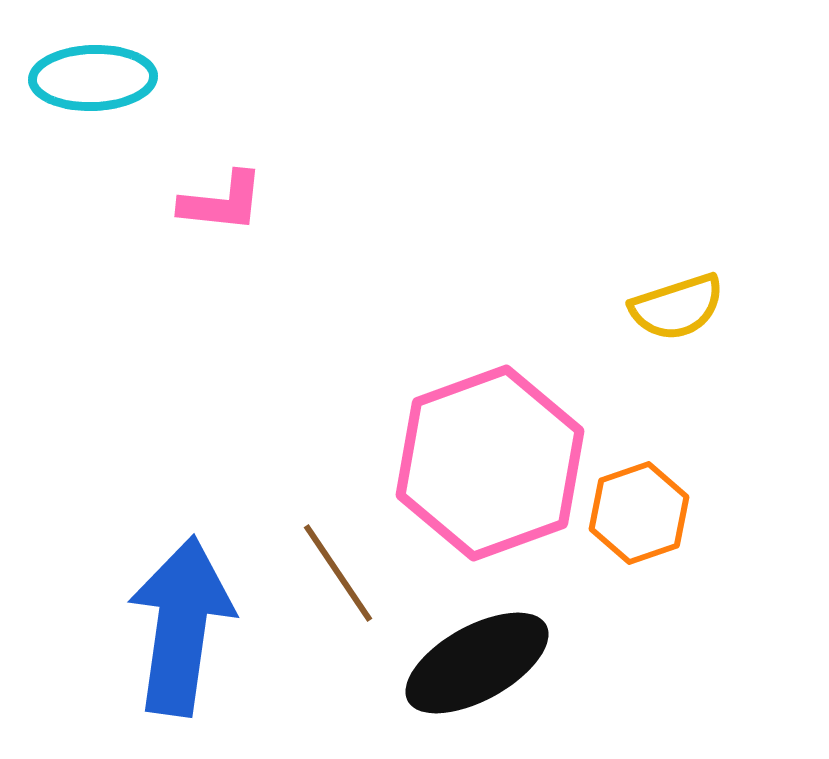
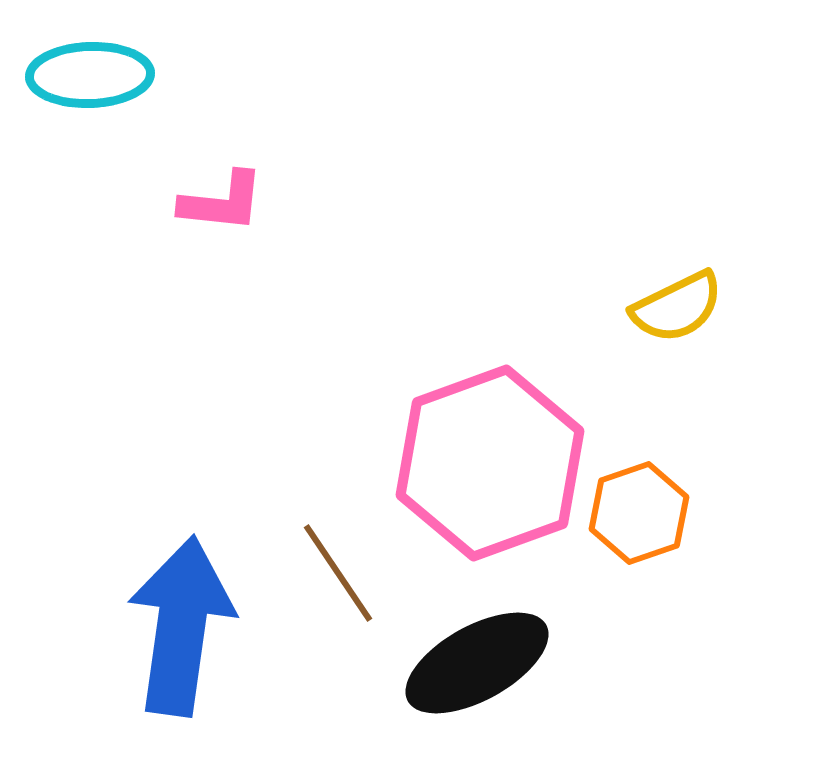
cyan ellipse: moved 3 px left, 3 px up
yellow semicircle: rotated 8 degrees counterclockwise
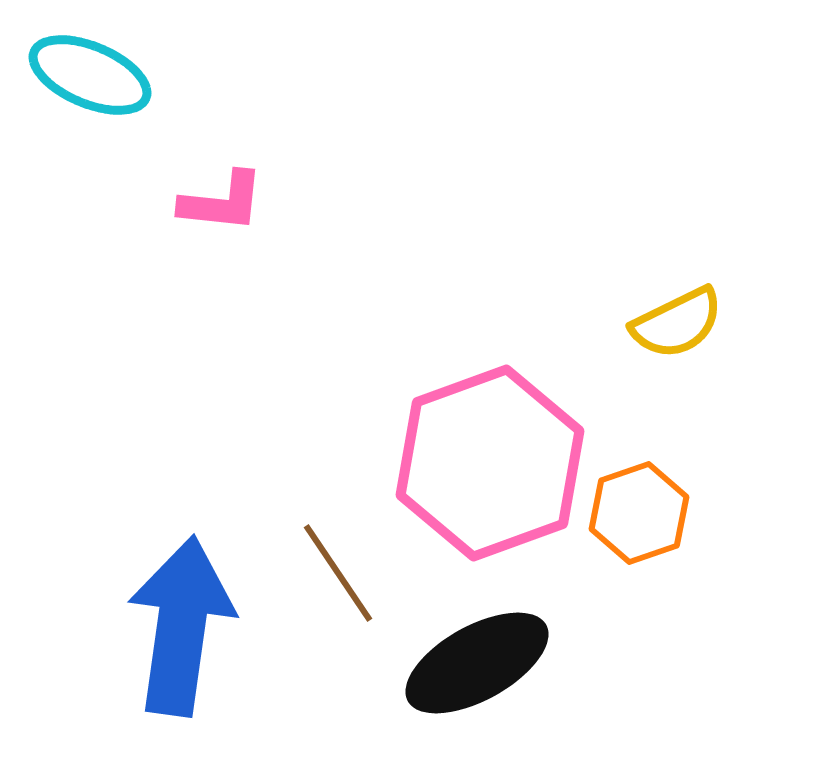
cyan ellipse: rotated 25 degrees clockwise
yellow semicircle: moved 16 px down
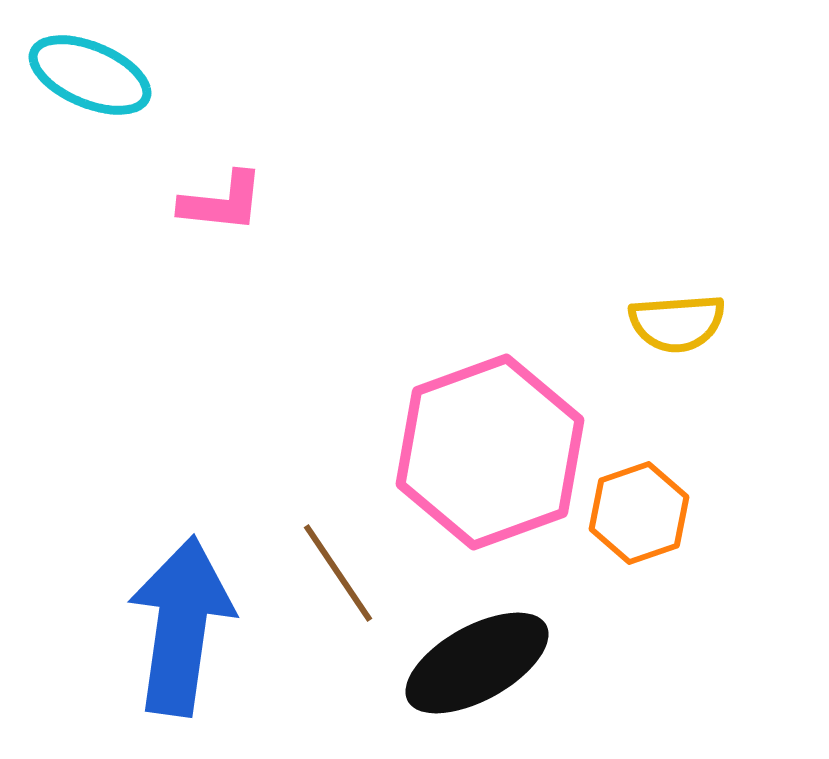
yellow semicircle: rotated 22 degrees clockwise
pink hexagon: moved 11 px up
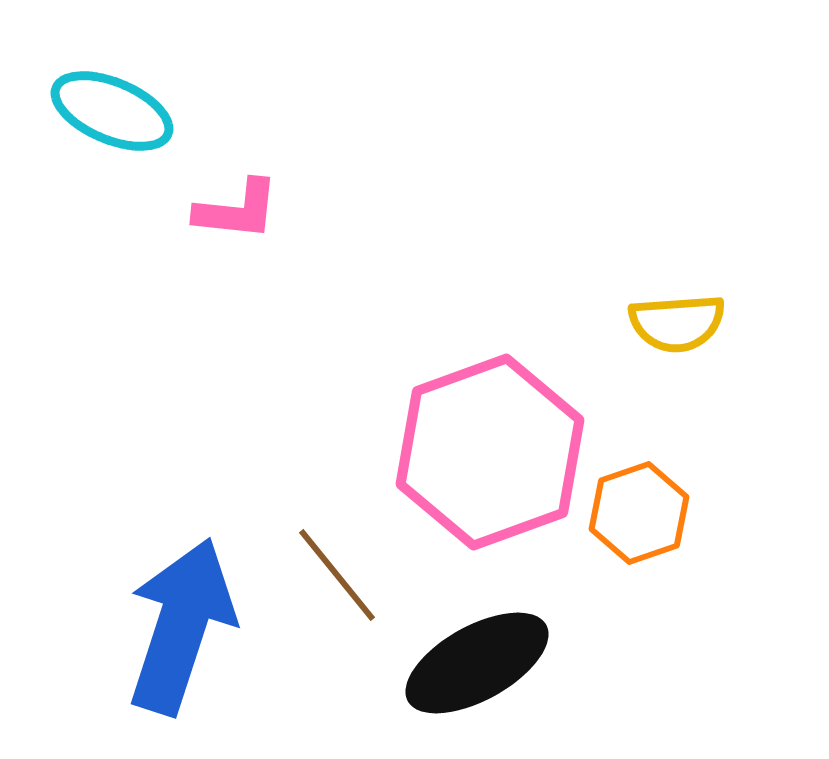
cyan ellipse: moved 22 px right, 36 px down
pink L-shape: moved 15 px right, 8 px down
brown line: moved 1 px left, 2 px down; rotated 5 degrees counterclockwise
blue arrow: rotated 10 degrees clockwise
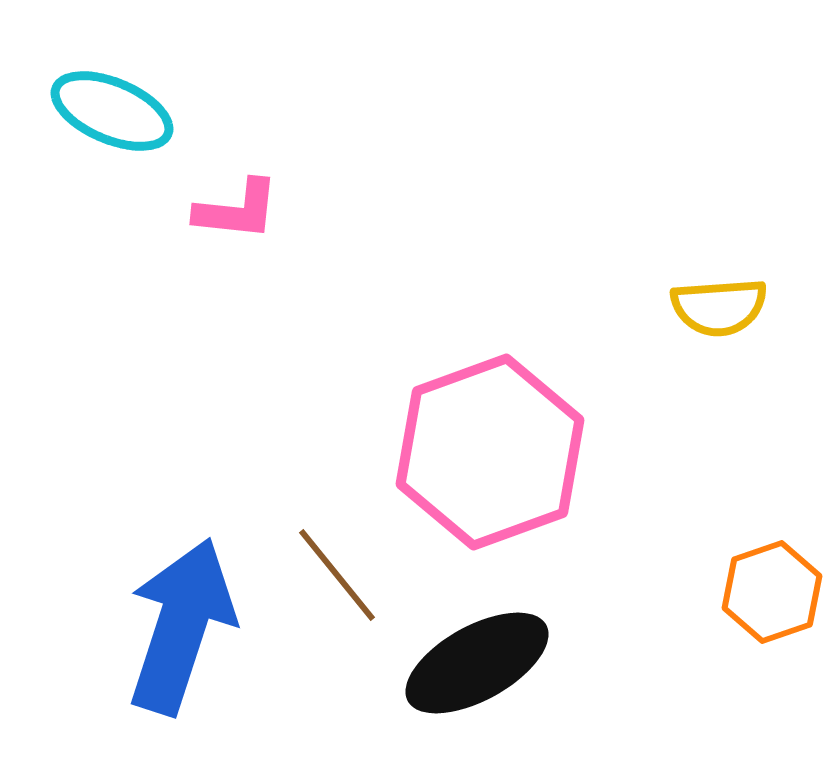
yellow semicircle: moved 42 px right, 16 px up
orange hexagon: moved 133 px right, 79 px down
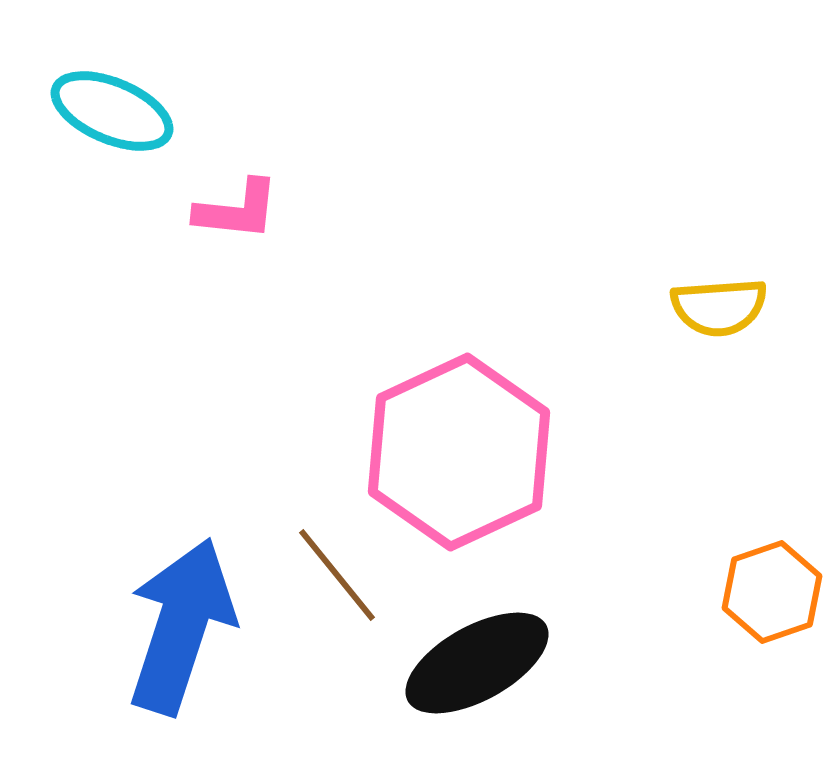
pink hexagon: moved 31 px left; rotated 5 degrees counterclockwise
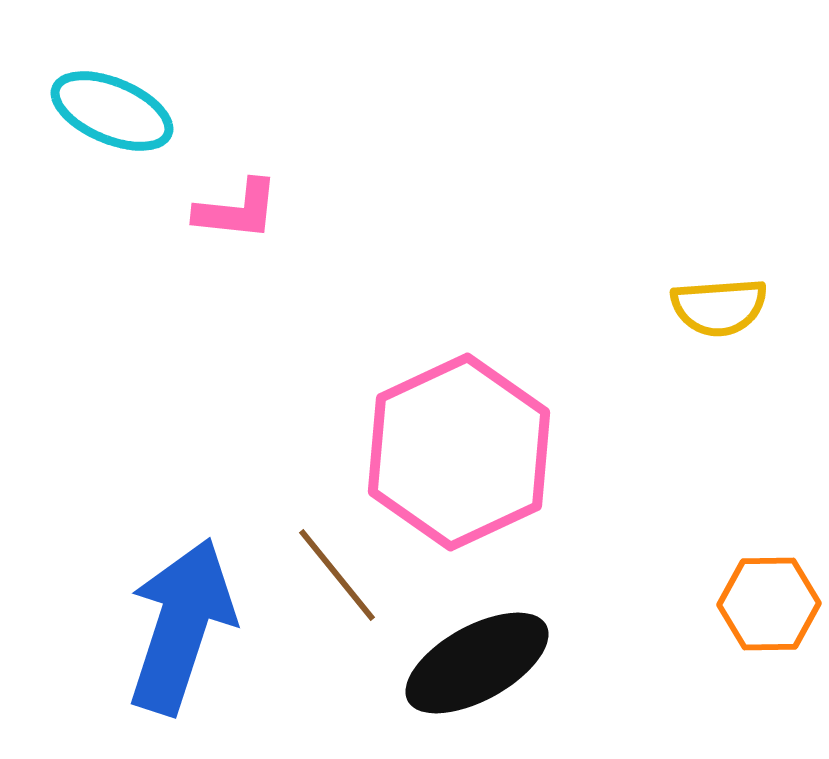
orange hexagon: moved 3 px left, 12 px down; rotated 18 degrees clockwise
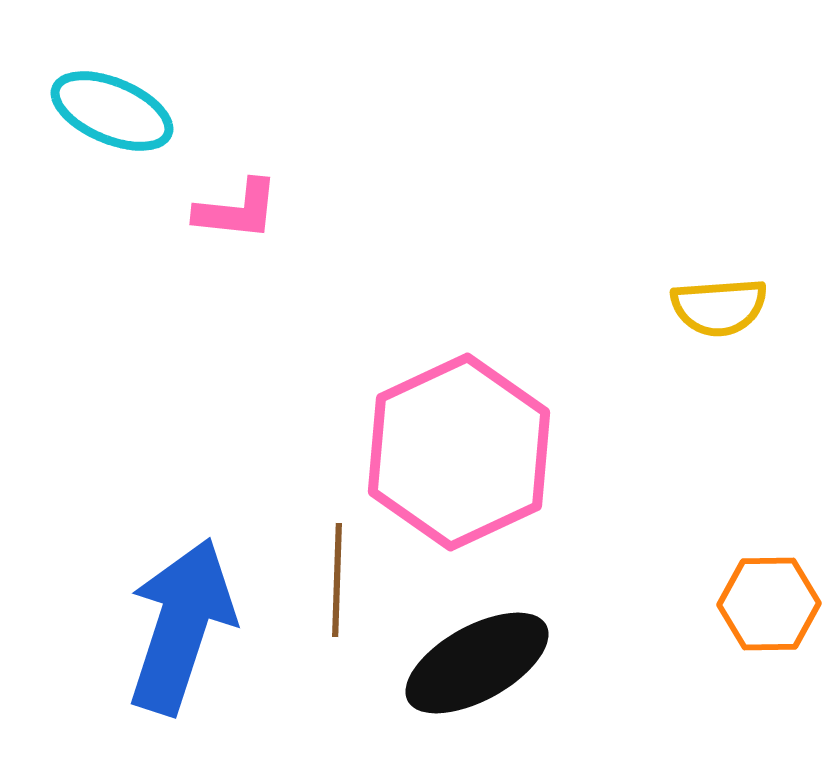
brown line: moved 5 px down; rotated 41 degrees clockwise
